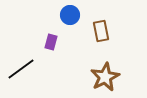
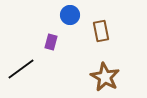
brown star: rotated 16 degrees counterclockwise
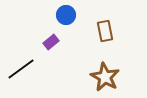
blue circle: moved 4 px left
brown rectangle: moved 4 px right
purple rectangle: rotated 35 degrees clockwise
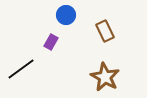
brown rectangle: rotated 15 degrees counterclockwise
purple rectangle: rotated 21 degrees counterclockwise
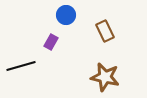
black line: moved 3 px up; rotated 20 degrees clockwise
brown star: rotated 16 degrees counterclockwise
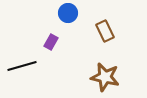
blue circle: moved 2 px right, 2 px up
black line: moved 1 px right
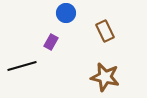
blue circle: moved 2 px left
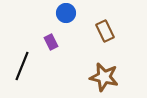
purple rectangle: rotated 56 degrees counterclockwise
black line: rotated 52 degrees counterclockwise
brown star: moved 1 px left
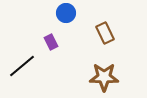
brown rectangle: moved 2 px down
black line: rotated 28 degrees clockwise
brown star: rotated 12 degrees counterclockwise
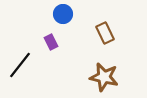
blue circle: moved 3 px left, 1 px down
black line: moved 2 px left, 1 px up; rotated 12 degrees counterclockwise
brown star: rotated 12 degrees clockwise
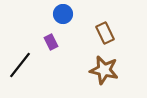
brown star: moved 7 px up
